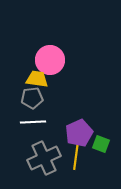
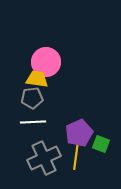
pink circle: moved 4 px left, 2 px down
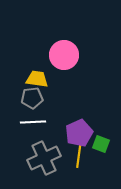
pink circle: moved 18 px right, 7 px up
yellow line: moved 3 px right, 2 px up
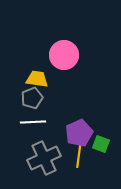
gray pentagon: rotated 15 degrees counterclockwise
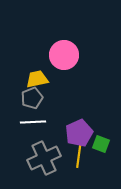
yellow trapezoid: rotated 20 degrees counterclockwise
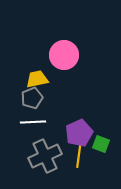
gray cross: moved 1 px right, 2 px up
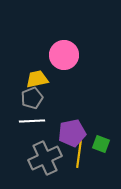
white line: moved 1 px left, 1 px up
purple pentagon: moved 7 px left; rotated 12 degrees clockwise
gray cross: moved 2 px down
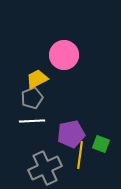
yellow trapezoid: rotated 15 degrees counterclockwise
purple pentagon: moved 1 px left, 1 px down
yellow line: moved 1 px right, 1 px down
gray cross: moved 10 px down
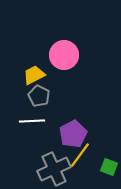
yellow trapezoid: moved 3 px left, 4 px up
gray pentagon: moved 7 px right, 2 px up; rotated 25 degrees counterclockwise
purple pentagon: moved 2 px right; rotated 16 degrees counterclockwise
green square: moved 8 px right, 23 px down
yellow line: rotated 28 degrees clockwise
gray cross: moved 9 px right, 1 px down
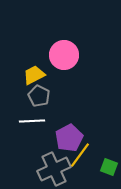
purple pentagon: moved 4 px left, 4 px down
